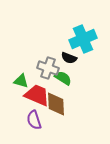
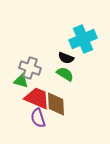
black semicircle: moved 3 px left
gray cross: moved 18 px left
green semicircle: moved 2 px right, 4 px up
red trapezoid: moved 3 px down
purple semicircle: moved 4 px right, 2 px up
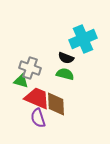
green semicircle: rotated 18 degrees counterclockwise
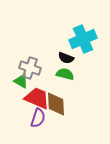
green triangle: rotated 14 degrees clockwise
purple semicircle: rotated 144 degrees counterclockwise
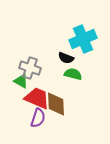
green semicircle: moved 8 px right
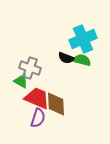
green semicircle: moved 9 px right, 14 px up
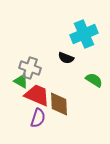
cyan cross: moved 1 px right, 5 px up
green semicircle: moved 12 px right, 20 px down; rotated 18 degrees clockwise
red trapezoid: moved 3 px up
brown diamond: moved 3 px right
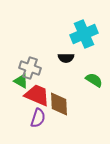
black semicircle: rotated 21 degrees counterclockwise
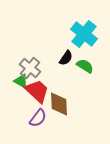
cyan cross: rotated 28 degrees counterclockwise
black semicircle: rotated 56 degrees counterclockwise
gray cross: rotated 20 degrees clockwise
green semicircle: moved 9 px left, 14 px up
red trapezoid: moved 4 px up; rotated 20 degrees clockwise
purple semicircle: rotated 18 degrees clockwise
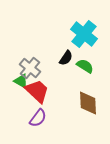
brown diamond: moved 29 px right, 1 px up
